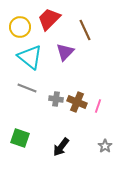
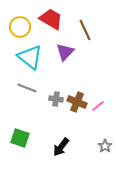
red trapezoid: moved 2 px right; rotated 75 degrees clockwise
pink line: rotated 32 degrees clockwise
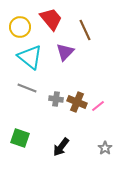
red trapezoid: rotated 20 degrees clockwise
gray star: moved 2 px down
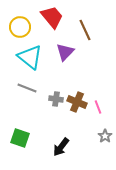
red trapezoid: moved 1 px right, 2 px up
pink line: moved 1 px down; rotated 72 degrees counterclockwise
gray star: moved 12 px up
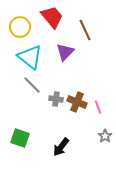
gray line: moved 5 px right, 3 px up; rotated 24 degrees clockwise
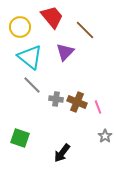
brown line: rotated 20 degrees counterclockwise
black arrow: moved 1 px right, 6 px down
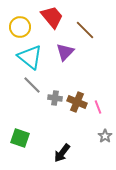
gray cross: moved 1 px left, 1 px up
